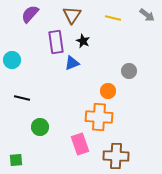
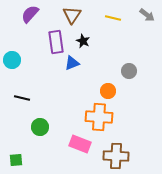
pink rectangle: rotated 50 degrees counterclockwise
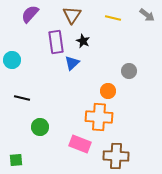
blue triangle: rotated 21 degrees counterclockwise
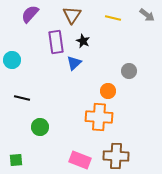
blue triangle: moved 2 px right
pink rectangle: moved 16 px down
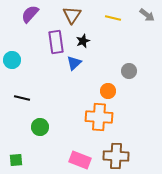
black star: rotated 24 degrees clockwise
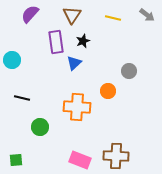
orange cross: moved 22 px left, 10 px up
